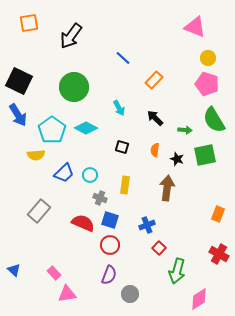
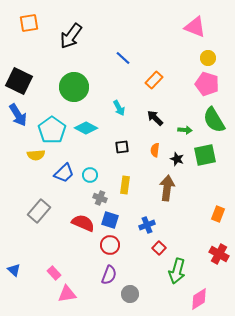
black square at (122, 147): rotated 24 degrees counterclockwise
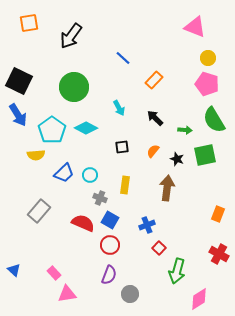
orange semicircle at (155, 150): moved 2 px left, 1 px down; rotated 32 degrees clockwise
blue square at (110, 220): rotated 12 degrees clockwise
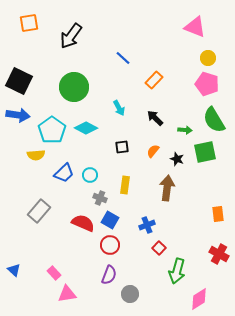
blue arrow at (18, 115): rotated 50 degrees counterclockwise
green square at (205, 155): moved 3 px up
orange rectangle at (218, 214): rotated 28 degrees counterclockwise
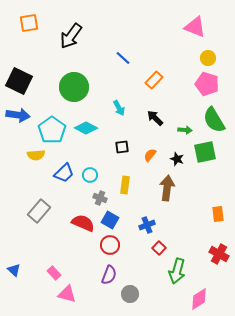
orange semicircle at (153, 151): moved 3 px left, 4 px down
pink triangle at (67, 294): rotated 24 degrees clockwise
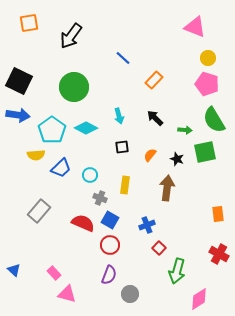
cyan arrow at (119, 108): moved 8 px down; rotated 14 degrees clockwise
blue trapezoid at (64, 173): moved 3 px left, 5 px up
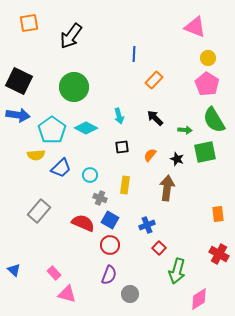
blue line at (123, 58): moved 11 px right, 4 px up; rotated 49 degrees clockwise
pink pentagon at (207, 84): rotated 15 degrees clockwise
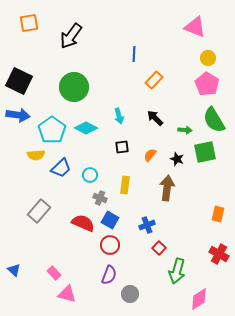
orange rectangle at (218, 214): rotated 21 degrees clockwise
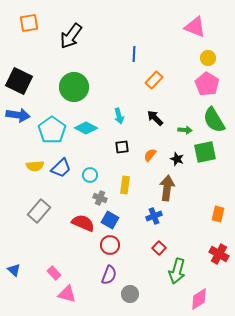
yellow semicircle at (36, 155): moved 1 px left, 11 px down
blue cross at (147, 225): moved 7 px right, 9 px up
